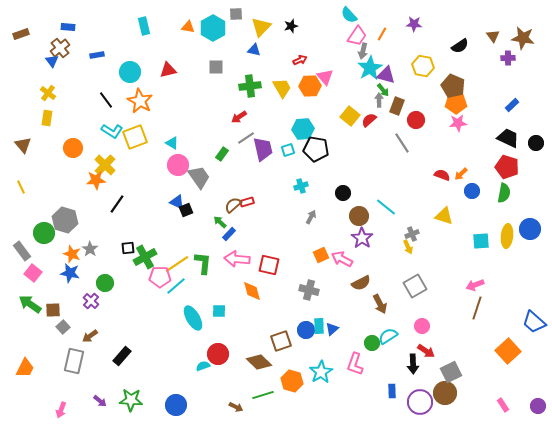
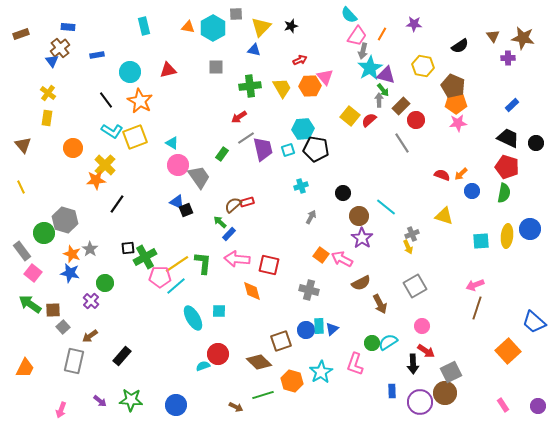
brown rectangle at (397, 106): moved 4 px right; rotated 24 degrees clockwise
orange square at (321, 255): rotated 28 degrees counterclockwise
cyan semicircle at (388, 336): moved 6 px down
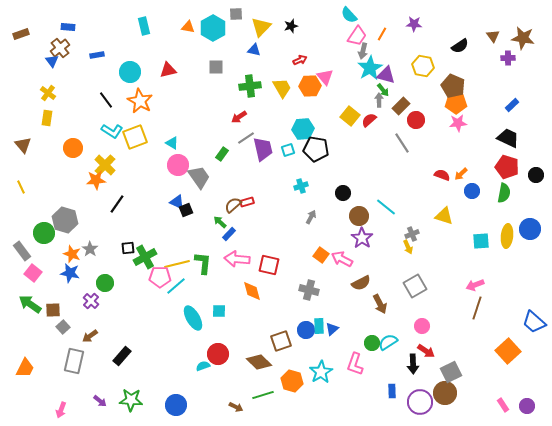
black circle at (536, 143): moved 32 px down
yellow line at (177, 264): rotated 20 degrees clockwise
purple circle at (538, 406): moved 11 px left
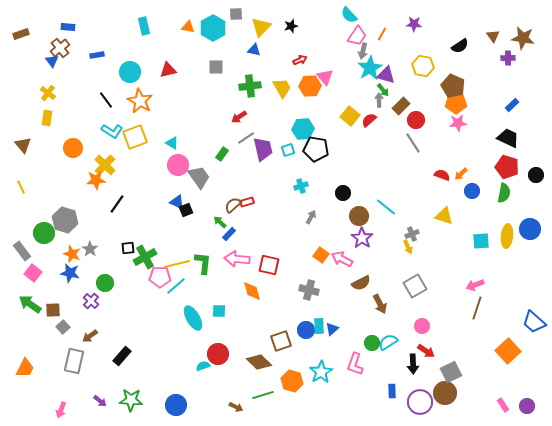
gray line at (402, 143): moved 11 px right
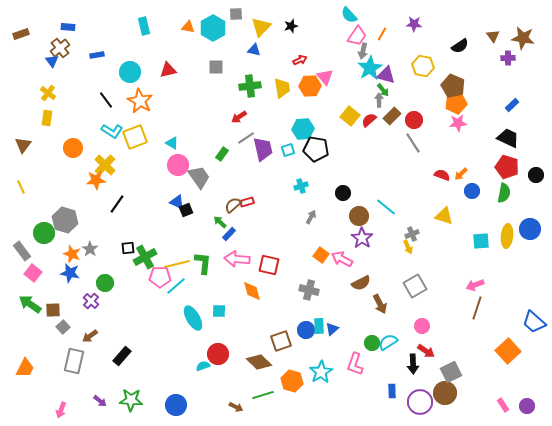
yellow trapezoid at (282, 88): rotated 20 degrees clockwise
orange pentagon at (456, 103): rotated 10 degrees counterclockwise
brown rectangle at (401, 106): moved 9 px left, 10 px down
red circle at (416, 120): moved 2 px left
brown triangle at (23, 145): rotated 18 degrees clockwise
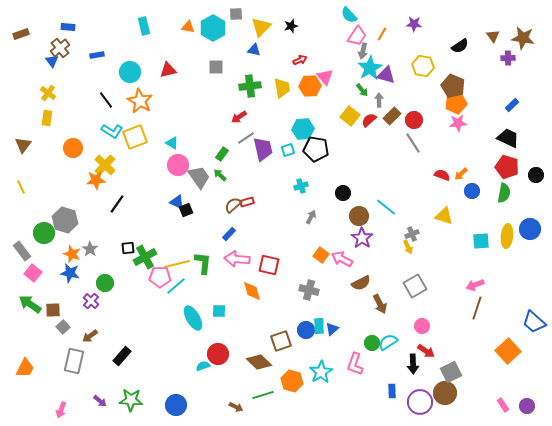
green arrow at (383, 90): moved 21 px left
green arrow at (220, 222): moved 47 px up
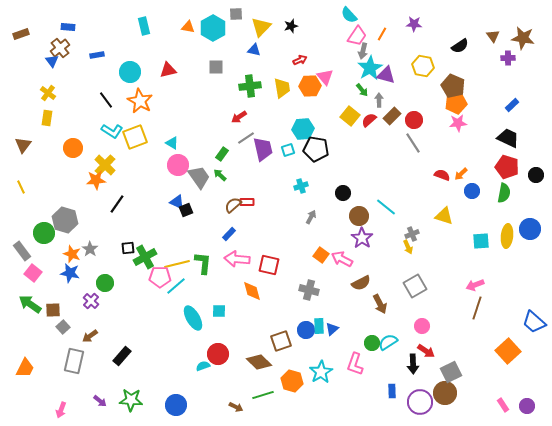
red rectangle at (247, 202): rotated 16 degrees clockwise
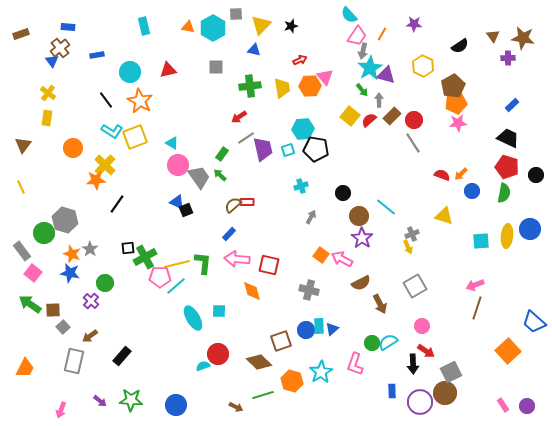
yellow triangle at (261, 27): moved 2 px up
yellow hexagon at (423, 66): rotated 15 degrees clockwise
brown pentagon at (453, 86): rotated 20 degrees clockwise
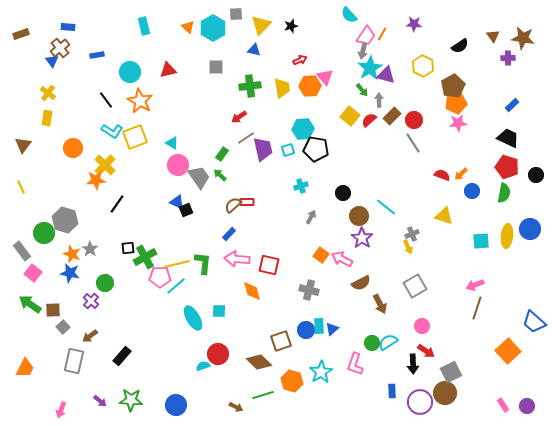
orange triangle at (188, 27): rotated 32 degrees clockwise
pink trapezoid at (357, 36): moved 9 px right
